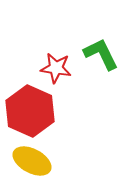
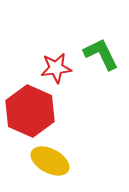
red star: rotated 16 degrees counterclockwise
yellow ellipse: moved 18 px right
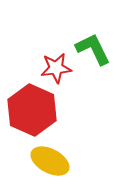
green L-shape: moved 8 px left, 5 px up
red hexagon: moved 2 px right, 1 px up
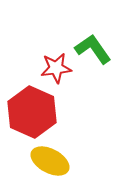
green L-shape: rotated 9 degrees counterclockwise
red hexagon: moved 2 px down
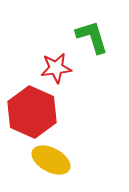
green L-shape: moved 1 px left, 12 px up; rotated 18 degrees clockwise
yellow ellipse: moved 1 px right, 1 px up
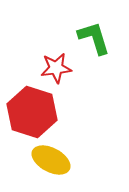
green L-shape: moved 2 px right, 1 px down
red hexagon: rotated 6 degrees counterclockwise
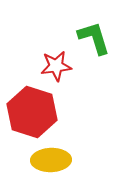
red star: moved 2 px up
yellow ellipse: rotated 30 degrees counterclockwise
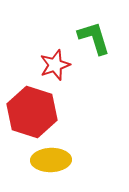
red star: moved 1 px left, 1 px up; rotated 12 degrees counterclockwise
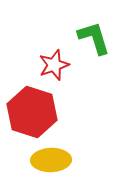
red star: moved 1 px left
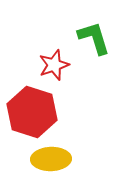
yellow ellipse: moved 1 px up
